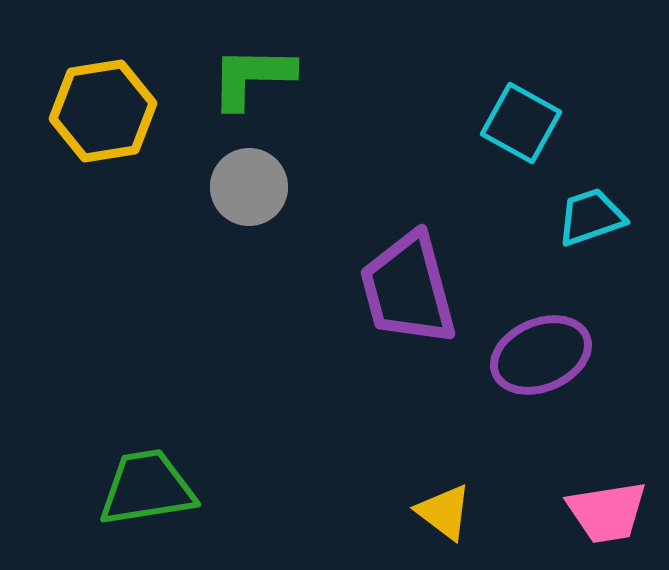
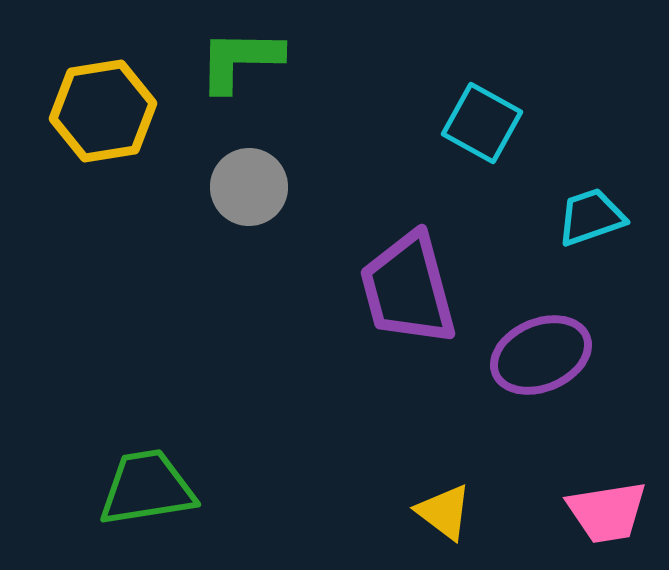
green L-shape: moved 12 px left, 17 px up
cyan square: moved 39 px left
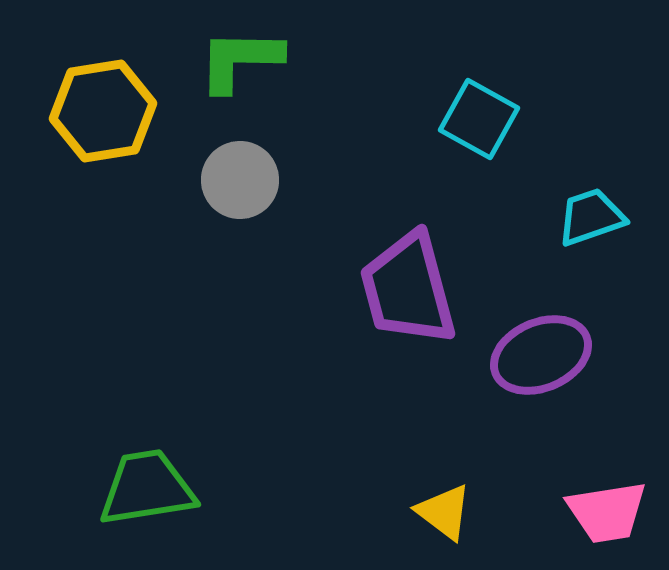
cyan square: moved 3 px left, 4 px up
gray circle: moved 9 px left, 7 px up
